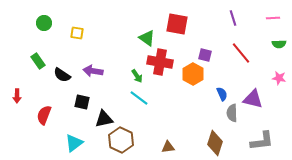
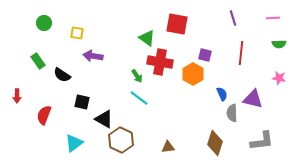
red line: rotated 45 degrees clockwise
purple arrow: moved 15 px up
black triangle: rotated 42 degrees clockwise
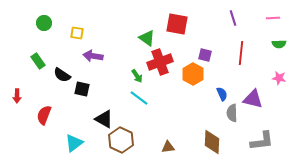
red cross: rotated 30 degrees counterclockwise
black square: moved 13 px up
brown diamond: moved 3 px left, 1 px up; rotated 15 degrees counterclockwise
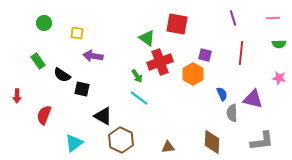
black triangle: moved 1 px left, 3 px up
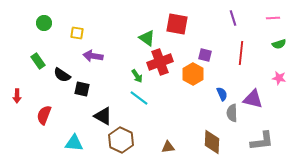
green semicircle: rotated 16 degrees counterclockwise
cyan triangle: rotated 42 degrees clockwise
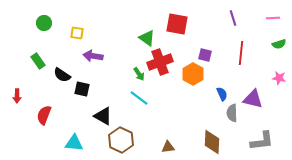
green arrow: moved 2 px right, 2 px up
